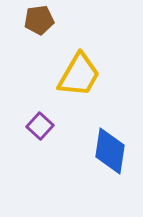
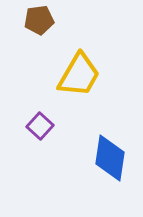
blue diamond: moved 7 px down
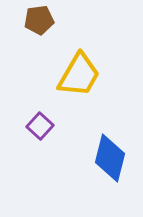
blue diamond: rotated 6 degrees clockwise
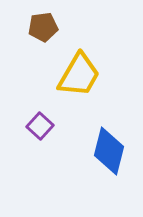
brown pentagon: moved 4 px right, 7 px down
blue diamond: moved 1 px left, 7 px up
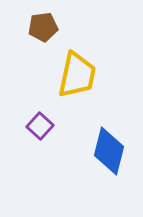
yellow trapezoid: moved 2 px left; rotated 18 degrees counterclockwise
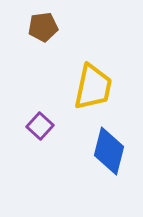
yellow trapezoid: moved 16 px right, 12 px down
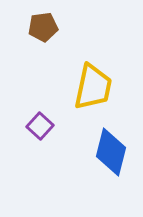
blue diamond: moved 2 px right, 1 px down
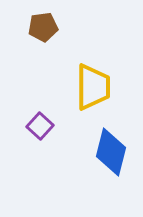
yellow trapezoid: rotated 12 degrees counterclockwise
